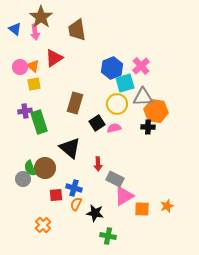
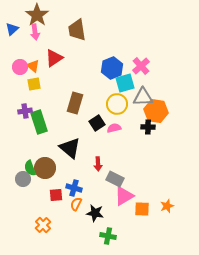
brown star: moved 4 px left, 2 px up
blue triangle: moved 3 px left; rotated 40 degrees clockwise
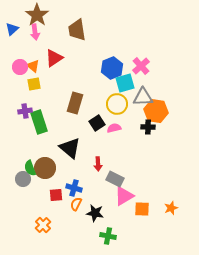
orange star: moved 4 px right, 2 px down
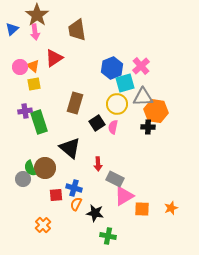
pink semicircle: moved 1 px left, 1 px up; rotated 64 degrees counterclockwise
